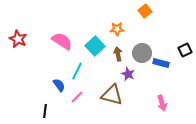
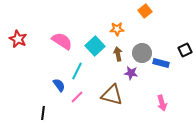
purple star: moved 3 px right, 1 px up; rotated 16 degrees counterclockwise
black line: moved 2 px left, 2 px down
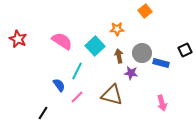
brown arrow: moved 1 px right, 2 px down
black line: rotated 24 degrees clockwise
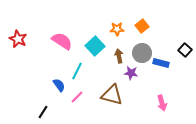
orange square: moved 3 px left, 15 px down
black square: rotated 24 degrees counterclockwise
black line: moved 1 px up
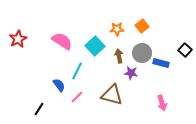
red star: rotated 18 degrees clockwise
black line: moved 4 px left, 3 px up
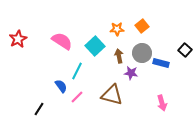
blue semicircle: moved 2 px right, 1 px down
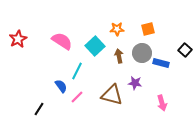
orange square: moved 6 px right, 3 px down; rotated 24 degrees clockwise
purple star: moved 4 px right, 10 px down
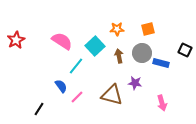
red star: moved 2 px left, 1 px down
black square: rotated 16 degrees counterclockwise
cyan line: moved 1 px left, 5 px up; rotated 12 degrees clockwise
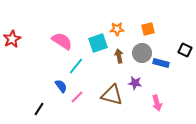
red star: moved 4 px left, 1 px up
cyan square: moved 3 px right, 3 px up; rotated 24 degrees clockwise
pink arrow: moved 5 px left
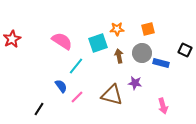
pink arrow: moved 6 px right, 3 px down
